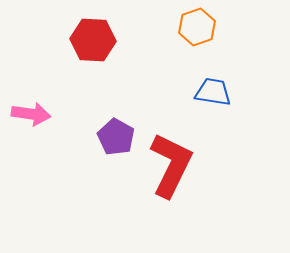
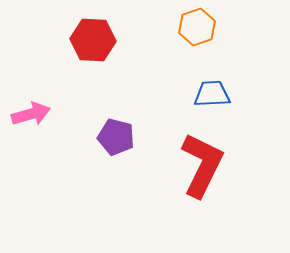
blue trapezoid: moved 1 px left, 2 px down; rotated 12 degrees counterclockwise
pink arrow: rotated 24 degrees counterclockwise
purple pentagon: rotated 15 degrees counterclockwise
red L-shape: moved 31 px right
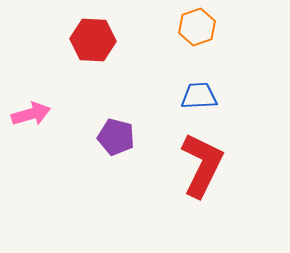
blue trapezoid: moved 13 px left, 2 px down
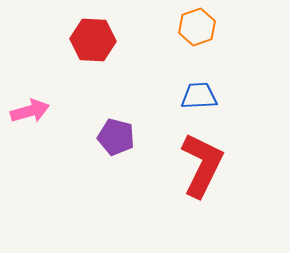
pink arrow: moved 1 px left, 3 px up
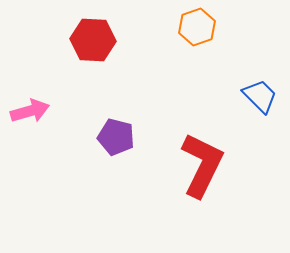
blue trapezoid: moved 61 px right; rotated 48 degrees clockwise
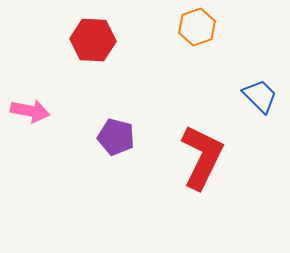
pink arrow: rotated 27 degrees clockwise
red L-shape: moved 8 px up
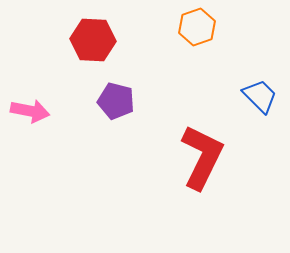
purple pentagon: moved 36 px up
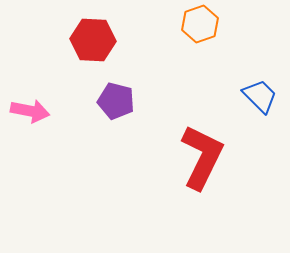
orange hexagon: moved 3 px right, 3 px up
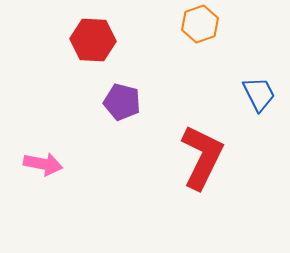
blue trapezoid: moved 1 px left, 2 px up; rotated 18 degrees clockwise
purple pentagon: moved 6 px right, 1 px down
pink arrow: moved 13 px right, 53 px down
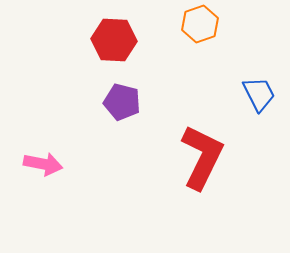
red hexagon: moved 21 px right
